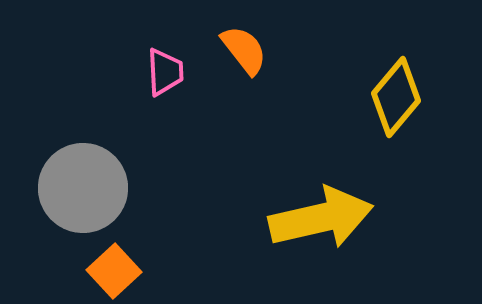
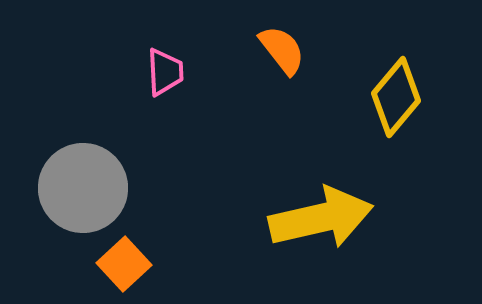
orange semicircle: moved 38 px right
orange square: moved 10 px right, 7 px up
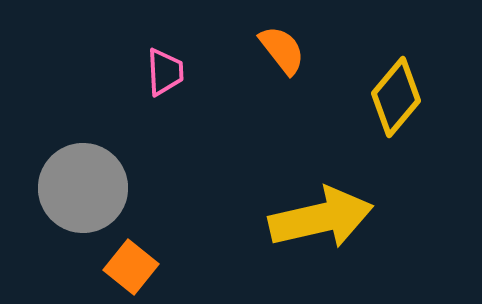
orange square: moved 7 px right, 3 px down; rotated 8 degrees counterclockwise
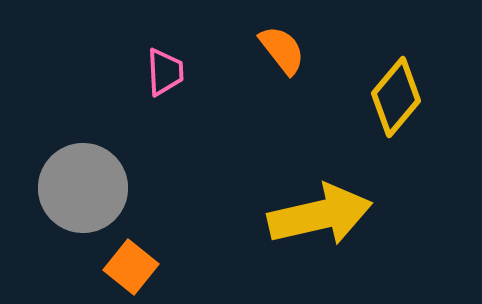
yellow arrow: moved 1 px left, 3 px up
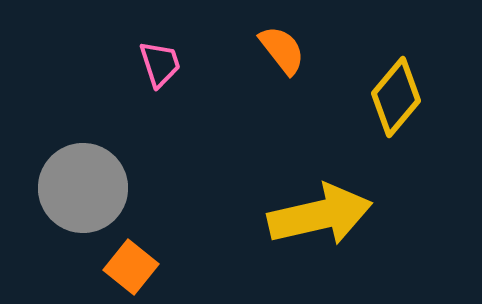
pink trapezoid: moved 5 px left, 8 px up; rotated 15 degrees counterclockwise
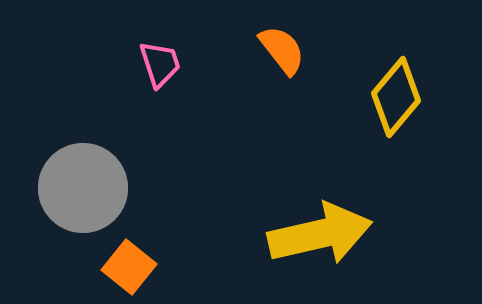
yellow arrow: moved 19 px down
orange square: moved 2 px left
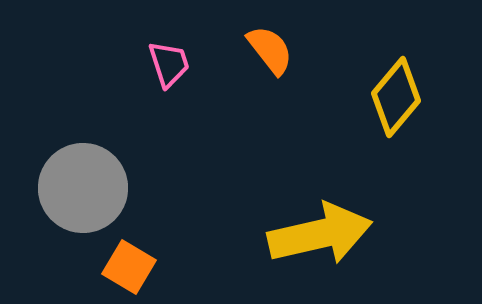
orange semicircle: moved 12 px left
pink trapezoid: moved 9 px right
orange square: rotated 8 degrees counterclockwise
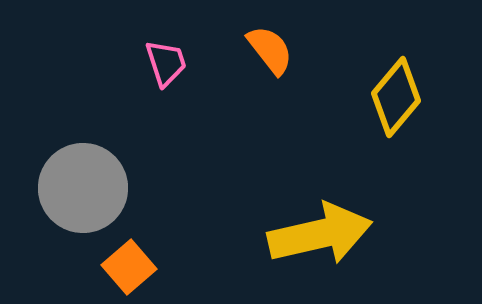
pink trapezoid: moved 3 px left, 1 px up
orange square: rotated 18 degrees clockwise
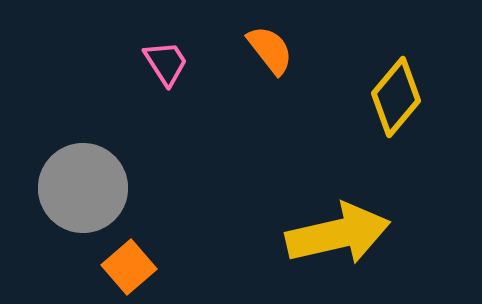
pink trapezoid: rotated 15 degrees counterclockwise
yellow arrow: moved 18 px right
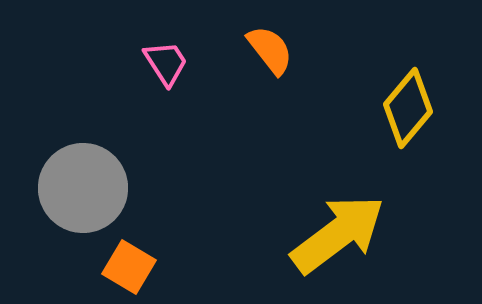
yellow diamond: moved 12 px right, 11 px down
yellow arrow: rotated 24 degrees counterclockwise
orange square: rotated 18 degrees counterclockwise
